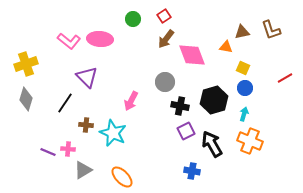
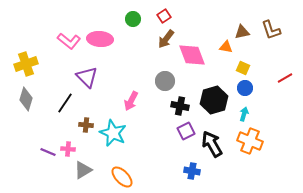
gray circle: moved 1 px up
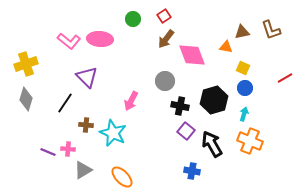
purple square: rotated 24 degrees counterclockwise
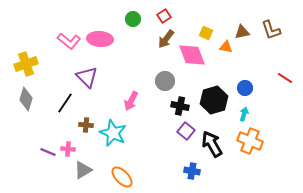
yellow square: moved 37 px left, 35 px up
red line: rotated 63 degrees clockwise
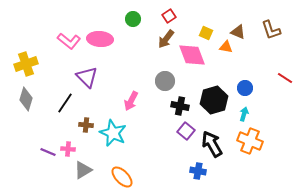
red square: moved 5 px right
brown triangle: moved 4 px left; rotated 35 degrees clockwise
blue cross: moved 6 px right
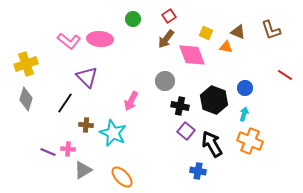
red line: moved 3 px up
black hexagon: rotated 24 degrees counterclockwise
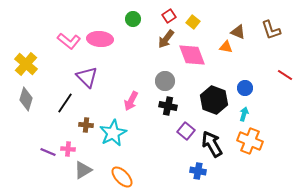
yellow square: moved 13 px left, 11 px up; rotated 16 degrees clockwise
yellow cross: rotated 30 degrees counterclockwise
black cross: moved 12 px left
cyan star: rotated 20 degrees clockwise
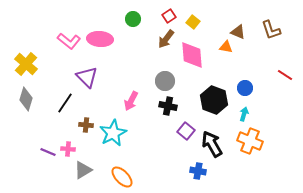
pink diamond: rotated 16 degrees clockwise
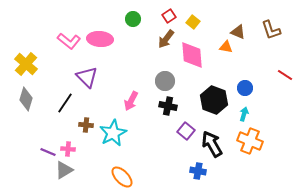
gray triangle: moved 19 px left
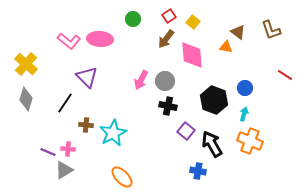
brown triangle: rotated 14 degrees clockwise
pink arrow: moved 10 px right, 21 px up
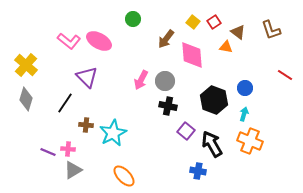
red square: moved 45 px right, 6 px down
pink ellipse: moved 1 px left, 2 px down; rotated 25 degrees clockwise
yellow cross: moved 1 px down
gray triangle: moved 9 px right
orange ellipse: moved 2 px right, 1 px up
